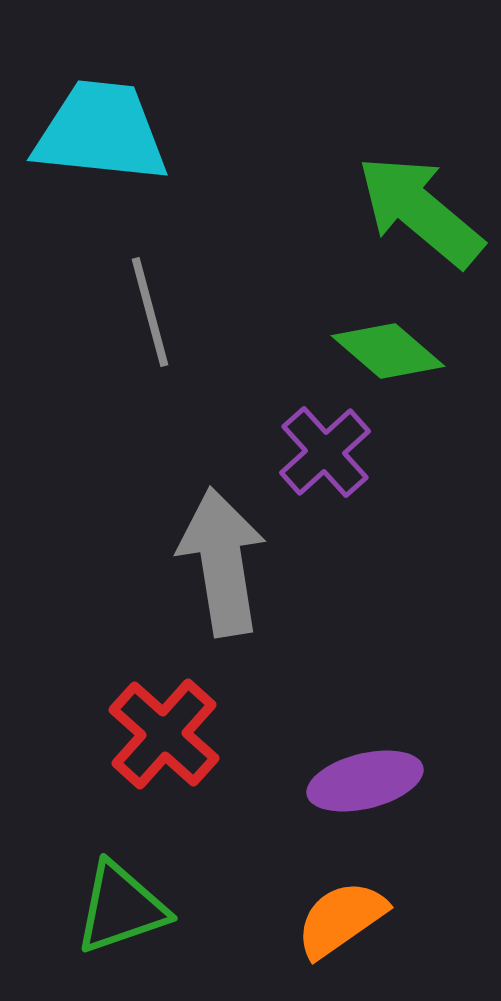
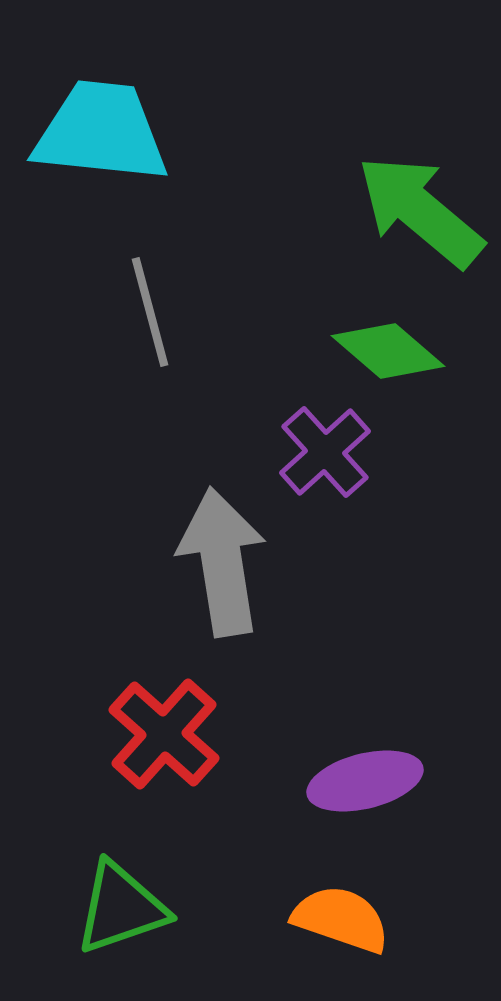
orange semicircle: rotated 54 degrees clockwise
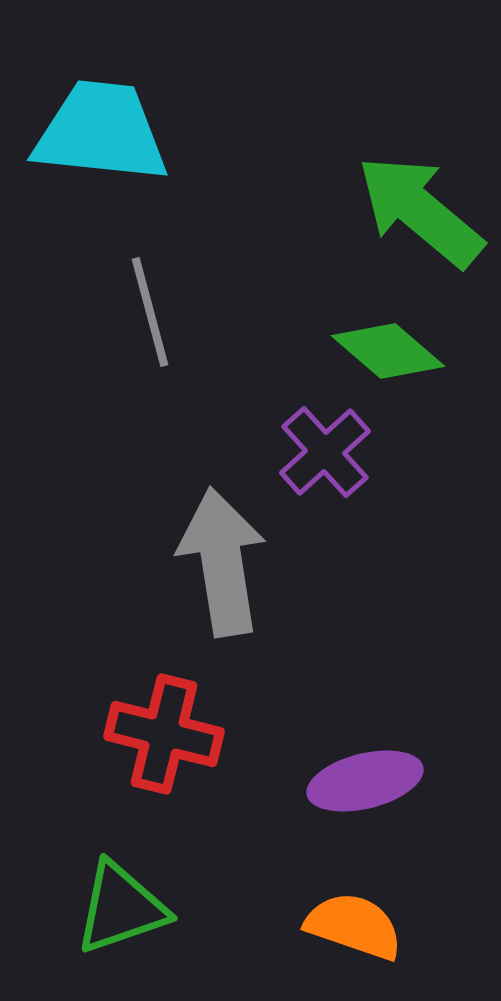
red cross: rotated 28 degrees counterclockwise
orange semicircle: moved 13 px right, 7 px down
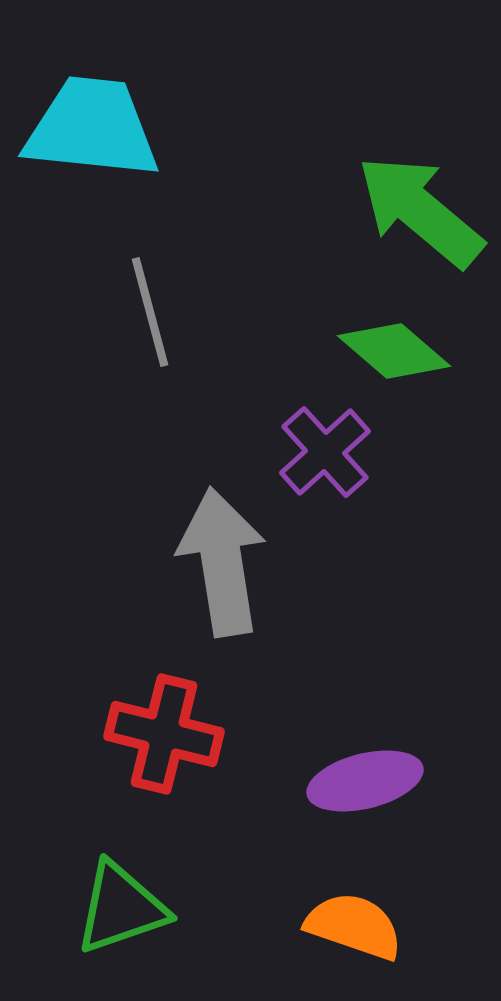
cyan trapezoid: moved 9 px left, 4 px up
green diamond: moved 6 px right
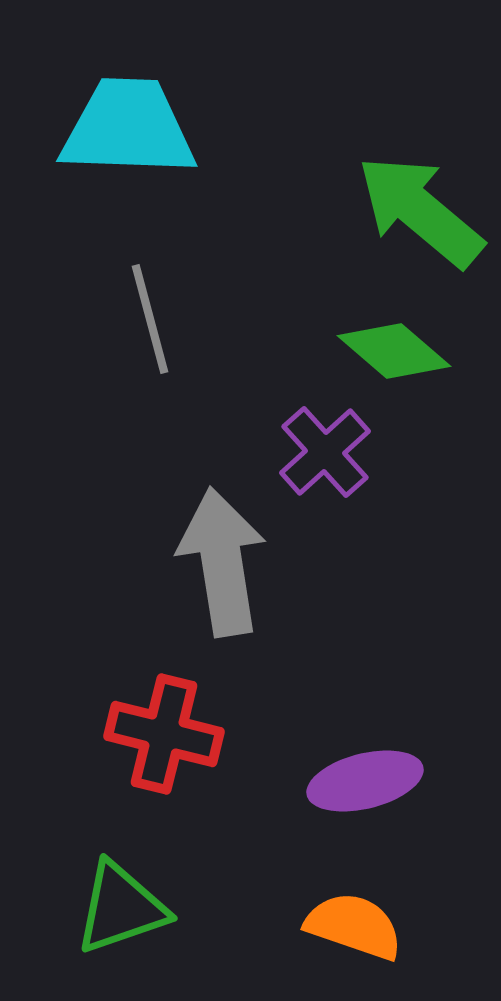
cyan trapezoid: moved 36 px right; rotated 4 degrees counterclockwise
gray line: moved 7 px down
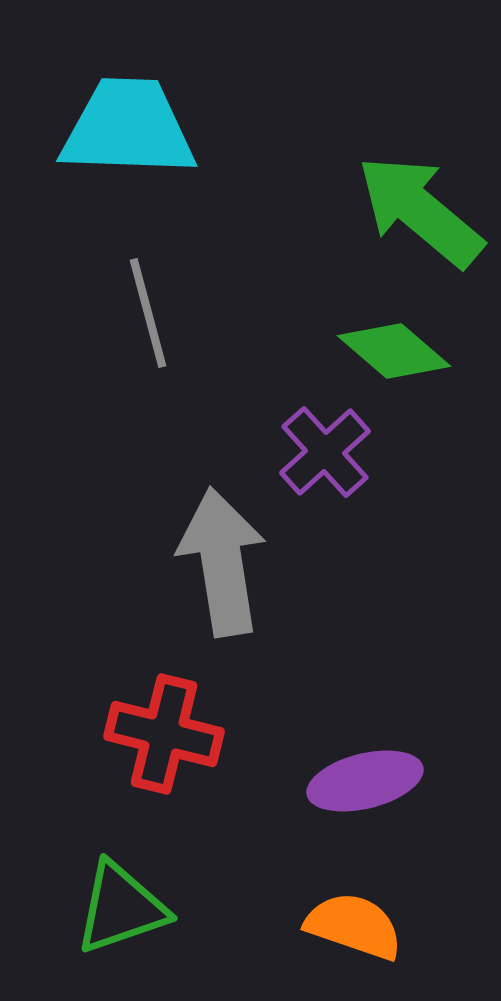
gray line: moved 2 px left, 6 px up
